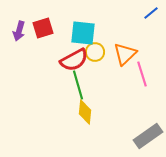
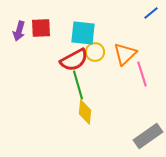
red square: moved 2 px left; rotated 15 degrees clockwise
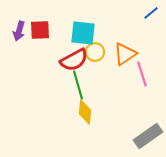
red square: moved 1 px left, 2 px down
orange triangle: rotated 10 degrees clockwise
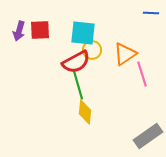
blue line: rotated 42 degrees clockwise
yellow circle: moved 3 px left, 2 px up
red semicircle: moved 2 px right, 2 px down
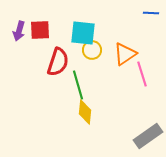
red semicircle: moved 18 px left; rotated 44 degrees counterclockwise
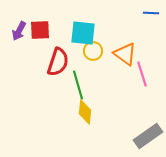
purple arrow: rotated 12 degrees clockwise
yellow circle: moved 1 px right, 1 px down
orange triangle: rotated 50 degrees counterclockwise
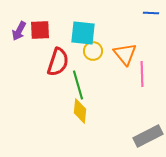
orange triangle: rotated 15 degrees clockwise
pink line: rotated 15 degrees clockwise
yellow diamond: moved 5 px left, 1 px up
gray rectangle: rotated 8 degrees clockwise
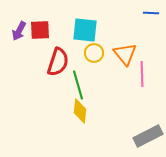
cyan square: moved 2 px right, 3 px up
yellow circle: moved 1 px right, 2 px down
